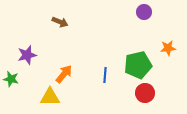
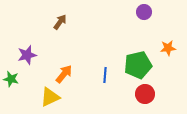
brown arrow: rotated 77 degrees counterclockwise
red circle: moved 1 px down
yellow triangle: rotated 25 degrees counterclockwise
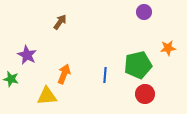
purple star: rotated 30 degrees counterclockwise
orange arrow: rotated 18 degrees counterclockwise
yellow triangle: moved 3 px left, 1 px up; rotated 20 degrees clockwise
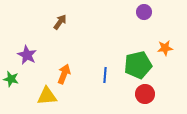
orange star: moved 3 px left
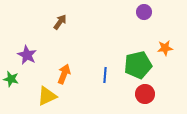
yellow triangle: rotated 20 degrees counterclockwise
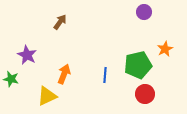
orange star: moved 1 px down; rotated 21 degrees counterclockwise
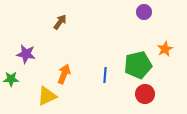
purple star: moved 1 px left, 1 px up; rotated 18 degrees counterclockwise
green star: rotated 14 degrees counterclockwise
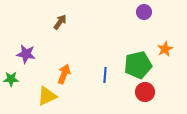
red circle: moved 2 px up
